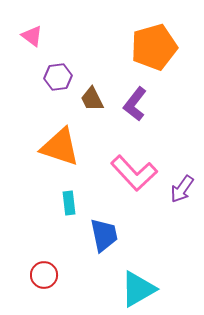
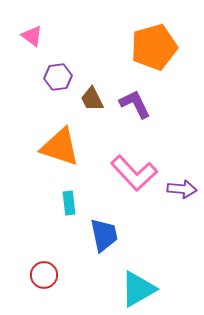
purple L-shape: rotated 116 degrees clockwise
purple arrow: rotated 120 degrees counterclockwise
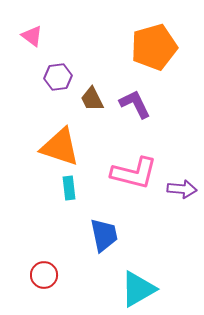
pink L-shape: rotated 33 degrees counterclockwise
cyan rectangle: moved 15 px up
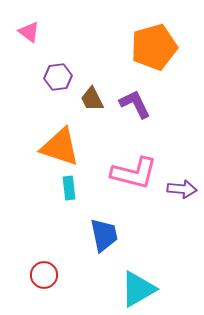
pink triangle: moved 3 px left, 4 px up
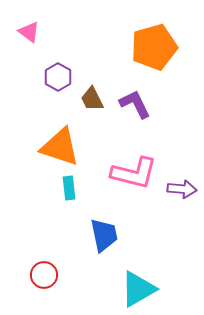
purple hexagon: rotated 24 degrees counterclockwise
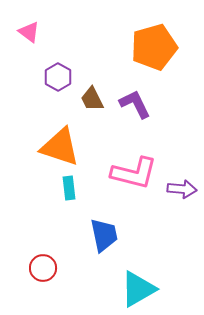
red circle: moved 1 px left, 7 px up
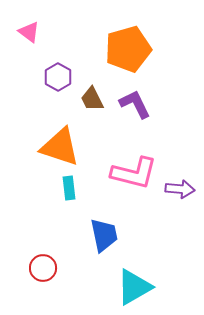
orange pentagon: moved 26 px left, 2 px down
purple arrow: moved 2 px left
cyan triangle: moved 4 px left, 2 px up
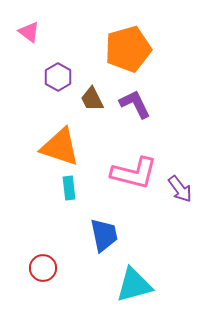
purple arrow: rotated 48 degrees clockwise
cyan triangle: moved 2 px up; rotated 15 degrees clockwise
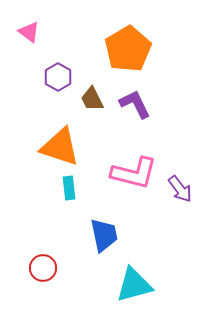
orange pentagon: rotated 15 degrees counterclockwise
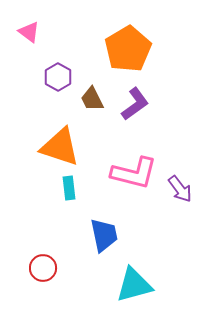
purple L-shape: rotated 80 degrees clockwise
